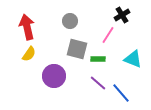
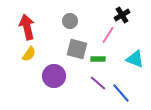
cyan triangle: moved 2 px right
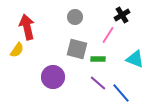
gray circle: moved 5 px right, 4 px up
yellow semicircle: moved 12 px left, 4 px up
purple circle: moved 1 px left, 1 px down
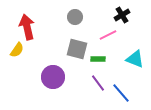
pink line: rotated 30 degrees clockwise
purple line: rotated 12 degrees clockwise
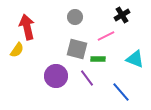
pink line: moved 2 px left, 1 px down
purple circle: moved 3 px right, 1 px up
purple line: moved 11 px left, 5 px up
blue line: moved 1 px up
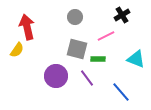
cyan triangle: moved 1 px right
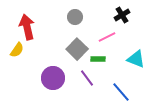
pink line: moved 1 px right, 1 px down
gray square: rotated 30 degrees clockwise
purple circle: moved 3 px left, 2 px down
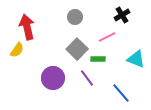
blue line: moved 1 px down
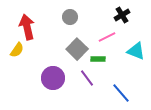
gray circle: moved 5 px left
cyan triangle: moved 8 px up
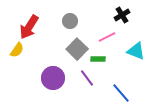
gray circle: moved 4 px down
red arrow: moved 2 px right; rotated 135 degrees counterclockwise
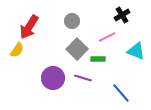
gray circle: moved 2 px right
purple line: moved 4 px left; rotated 36 degrees counterclockwise
